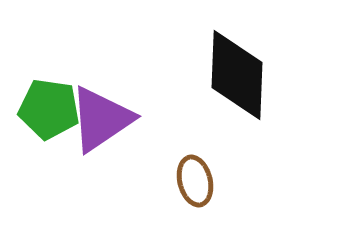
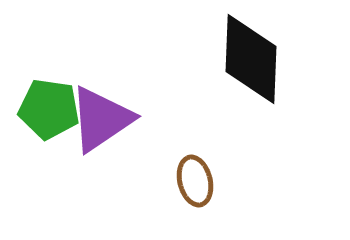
black diamond: moved 14 px right, 16 px up
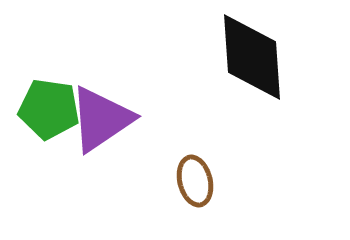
black diamond: moved 1 px right, 2 px up; rotated 6 degrees counterclockwise
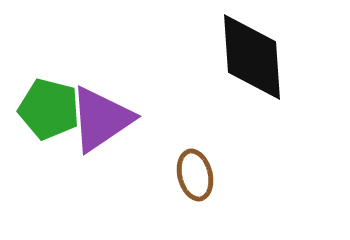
green pentagon: rotated 6 degrees clockwise
brown ellipse: moved 6 px up
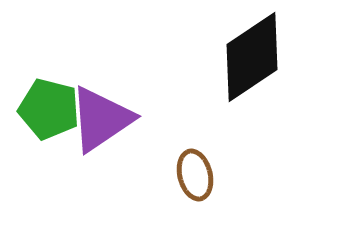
black diamond: rotated 60 degrees clockwise
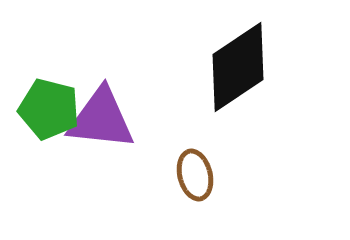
black diamond: moved 14 px left, 10 px down
purple triangle: rotated 40 degrees clockwise
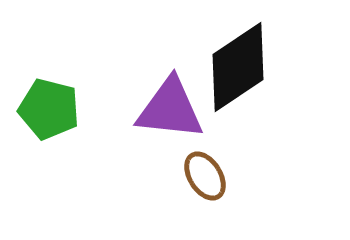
purple triangle: moved 69 px right, 10 px up
brown ellipse: moved 10 px right, 1 px down; rotated 18 degrees counterclockwise
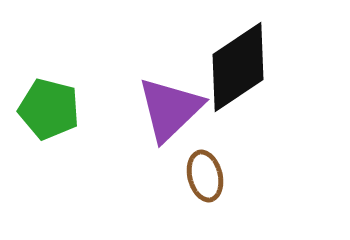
purple triangle: rotated 50 degrees counterclockwise
brown ellipse: rotated 18 degrees clockwise
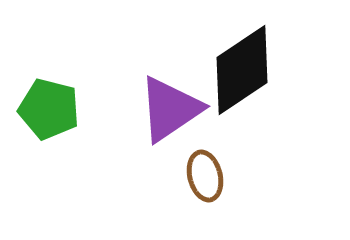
black diamond: moved 4 px right, 3 px down
purple triangle: rotated 10 degrees clockwise
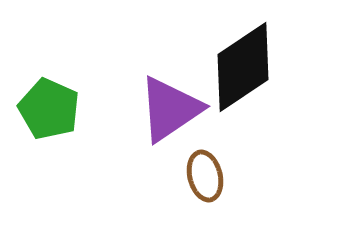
black diamond: moved 1 px right, 3 px up
green pentagon: rotated 10 degrees clockwise
